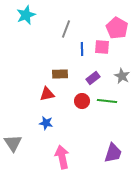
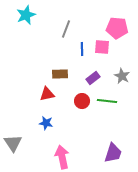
pink pentagon: rotated 25 degrees counterclockwise
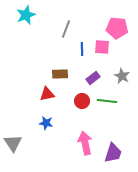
pink arrow: moved 23 px right, 14 px up
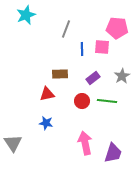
gray star: rotated 14 degrees clockwise
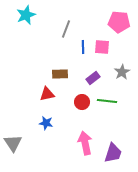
pink pentagon: moved 2 px right, 6 px up
blue line: moved 1 px right, 2 px up
gray star: moved 4 px up
red circle: moved 1 px down
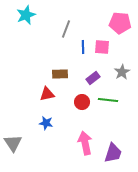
pink pentagon: moved 1 px right, 1 px down
green line: moved 1 px right, 1 px up
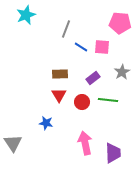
blue line: moved 2 px left; rotated 56 degrees counterclockwise
red triangle: moved 12 px right, 1 px down; rotated 49 degrees counterclockwise
purple trapezoid: rotated 20 degrees counterclockwise
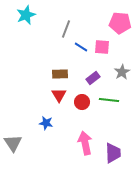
green line: moved 1 px right
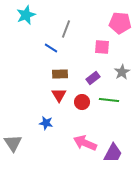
blue line: moved 30 px left, 1 px down
pink arrow: rotated 55 degrees counterclockwise
purple trapezoid: rotated 30 degrees clockwise
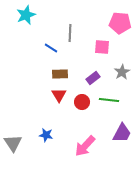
gray line: moved 4 px right, 4 px down; rotated 18 degrees counterclockwise
blue star: moved 12 px down
pink arrow: moved 3 px down; rotated 70 degrees counterclockwise
purple trapezoid: moved 9 px right, 20 px up
